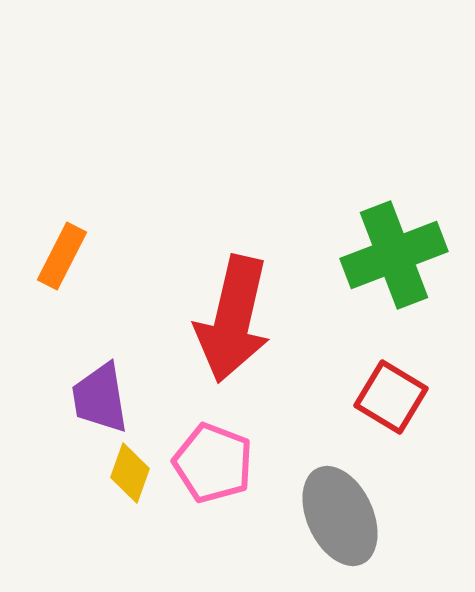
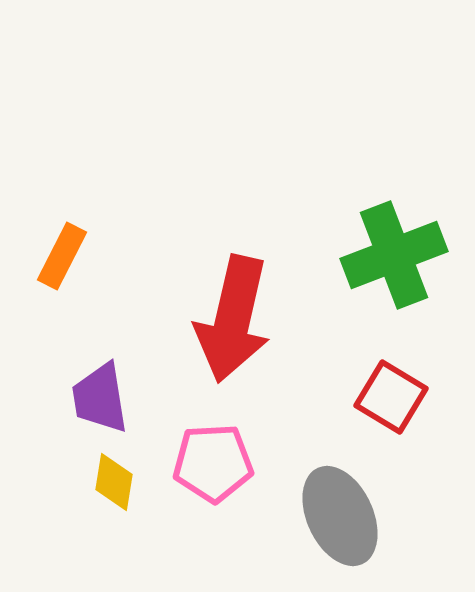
pink pentagon: rotated 24 degrees counterclockwise
yellow diamond: moved 16 px left, 9 px down; rotated 10 degrees counterclockwise
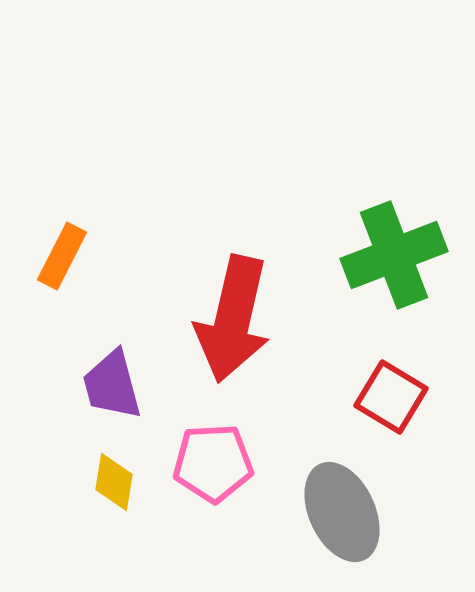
purple trapezoid: moved 12 px right, 13 px up; rotated 6 degrees counterclockwise
gray ellipse: moved 2 px right, 4 px up
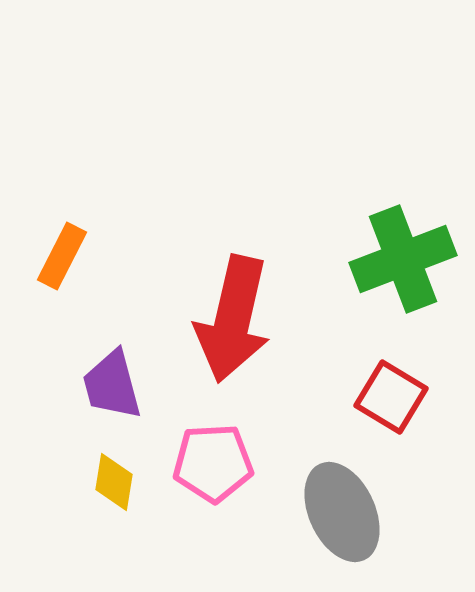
green cross: moved 9 px right, 4 px down
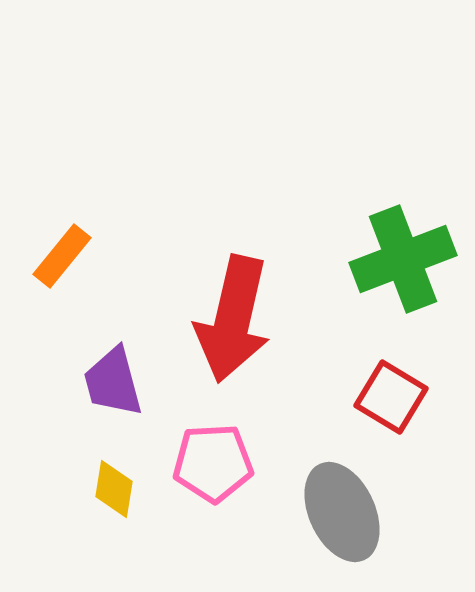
orange rectangle: rotated 12 degrees clockwise
purple trapezoid: moved 1 px right, 3 px up
yellow diamond: moved 7 px down
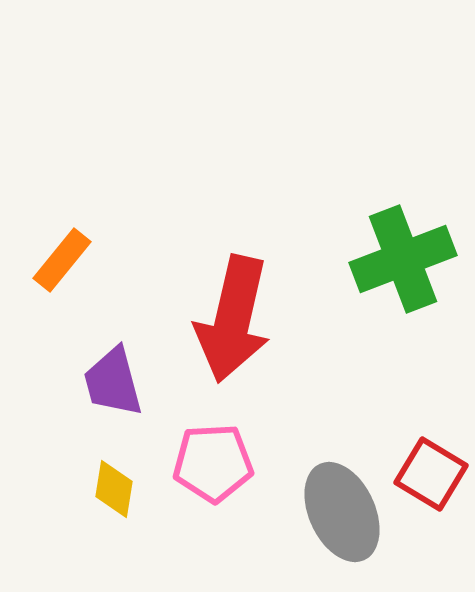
orange rectangle: moved 4 px down
red square: moved 40 px right, 77 px down
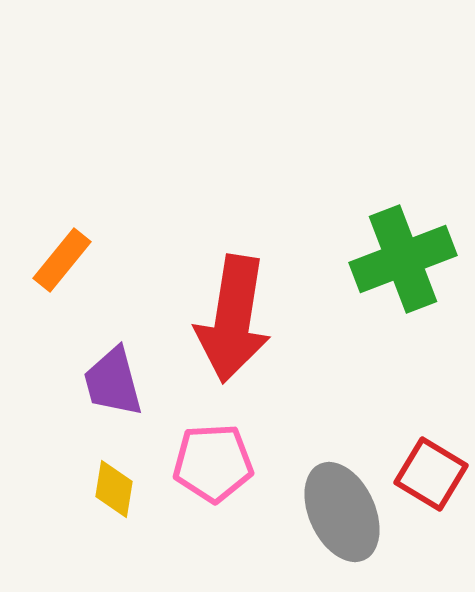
red arrow: rotated 4 degrees counterclockwise
